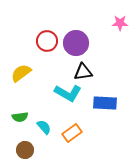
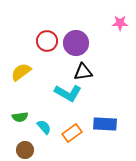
yellow semicircle: moved 1 px up
blue rectangle: moved 21 px down
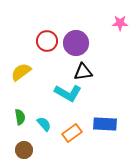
green semicircle: rotated 91 degrees counterclockwise
cyan semicircle: moved 3 px up
brown circle: moved 1 px left
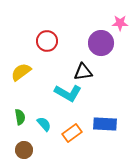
purple circle: moved 25 px right
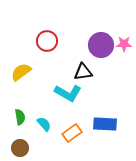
pink star: moved 4 px right, 21 px down
purple circle: moved 2 px down
brown circle: moved 4 px left, 2 px up
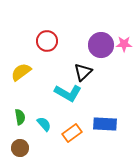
black triangle: rotated 36 degrees counterclockwise
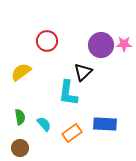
cyan L-shape: rotated 68 degrees clockwise
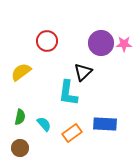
purple circle: moved 2 px up
green semicircle: rotated 21 degrees clockwise
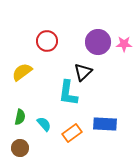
purple circle: moved 3 px left, 1 px up
yellow semicircle: moved 1 px right
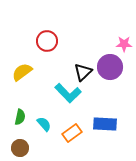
purple circle: moved 12 px right, 25 px down
cyan L-shape: rotated 52 degrees counterclockwise
